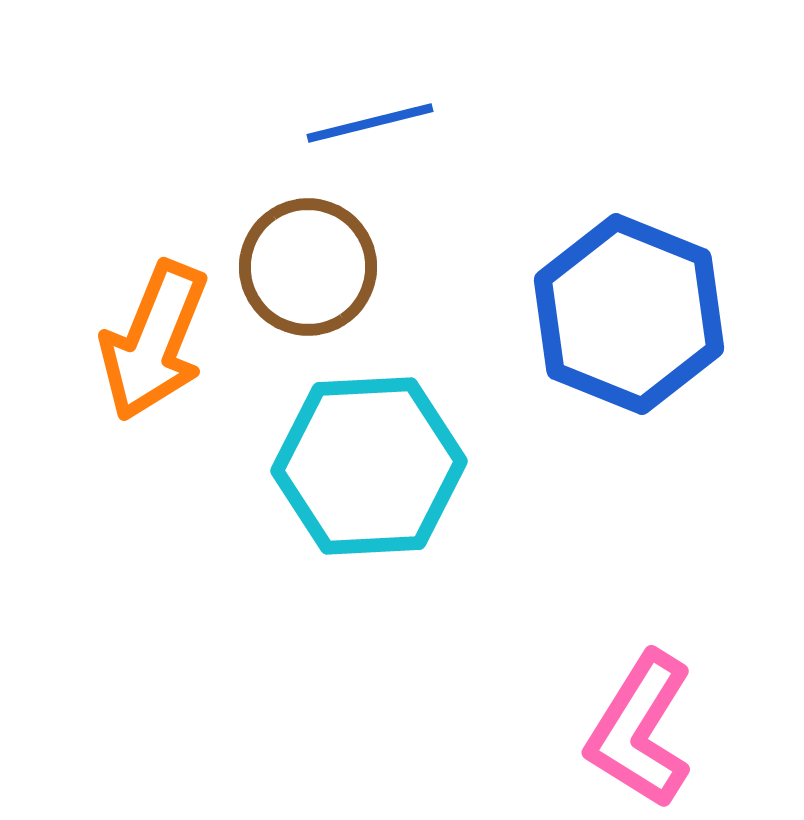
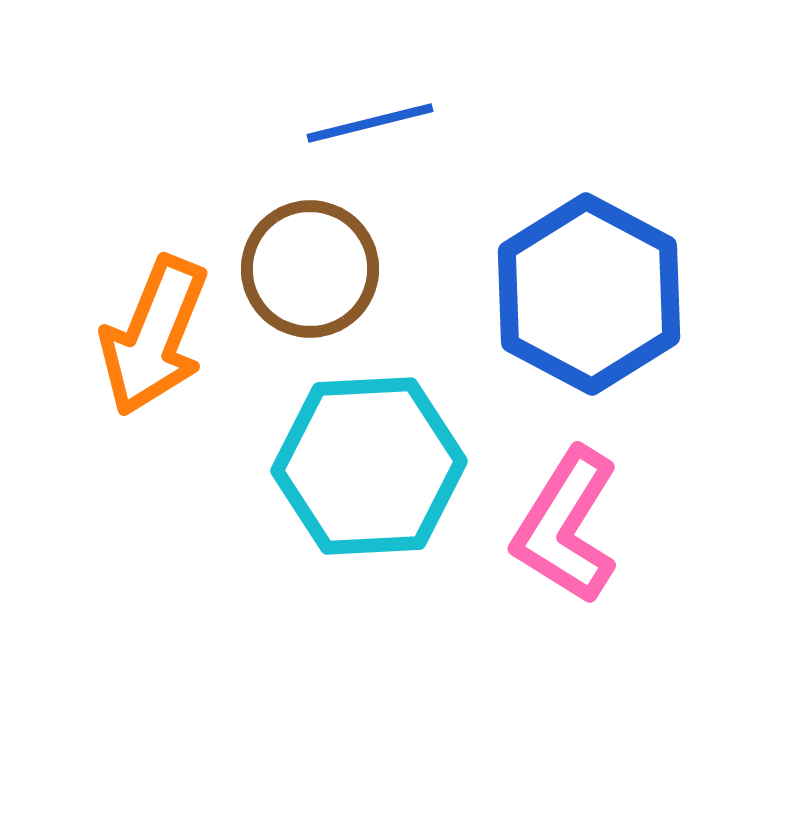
brown circle: moved 2 px right, 2 px down
blue hexagon: moved 40 px left, 20 px up; rotated 6 degrees clockwise
orange arrow: moved 5 px up
pink L-shape: moved 74 px left, 204 px up
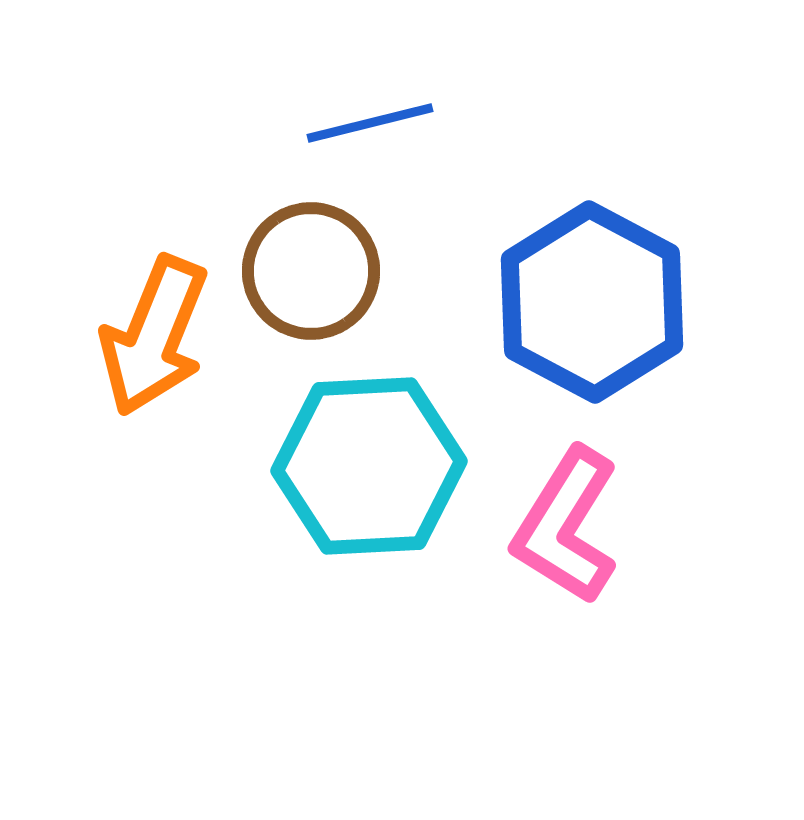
brown circle: moved 1 px right, 2 px down
blue hexagon: moved 3 px right, 8 px down
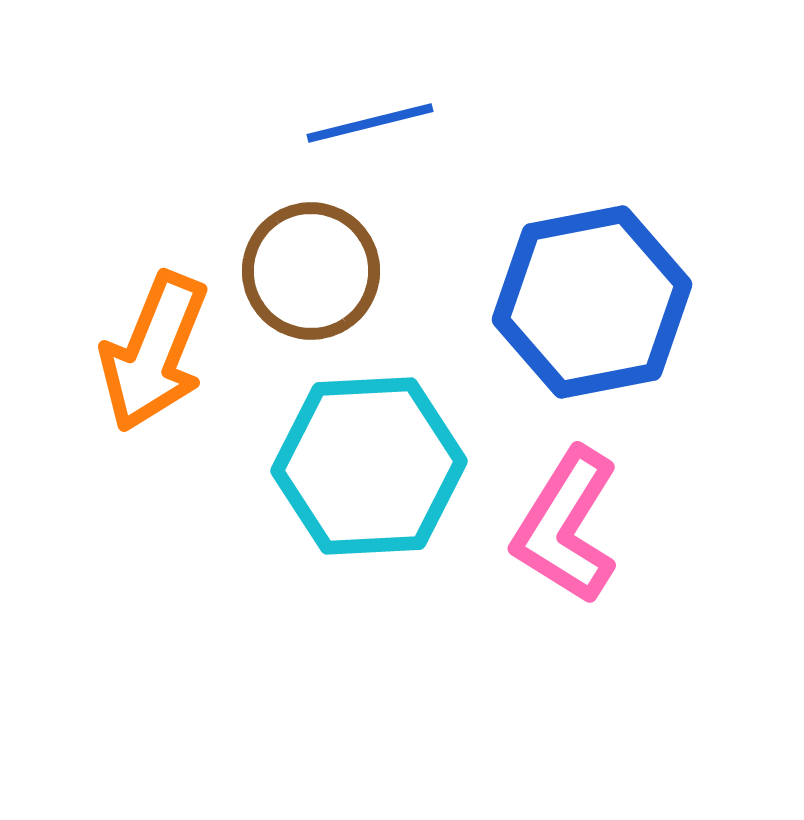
blue hexagon: rotated 21 degrees clockwise
orange arrow: moved 16 px down
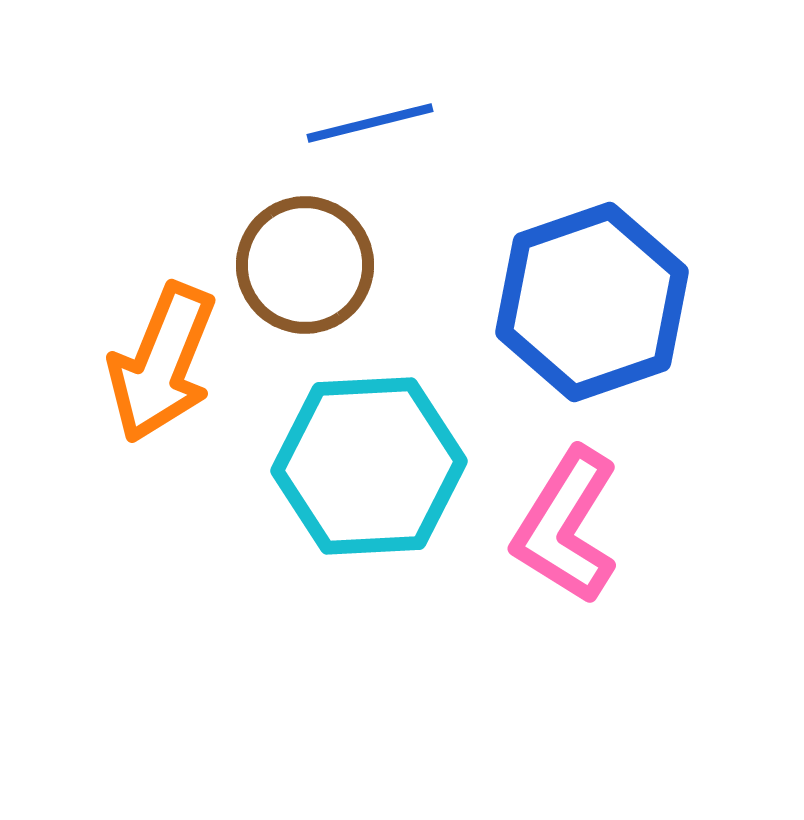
brown circle: moved 6 px left, 6 px up
blue hexagon: rotated 8 degrees counterclockwise
orange arrow: moved 8 px right, 11 px down
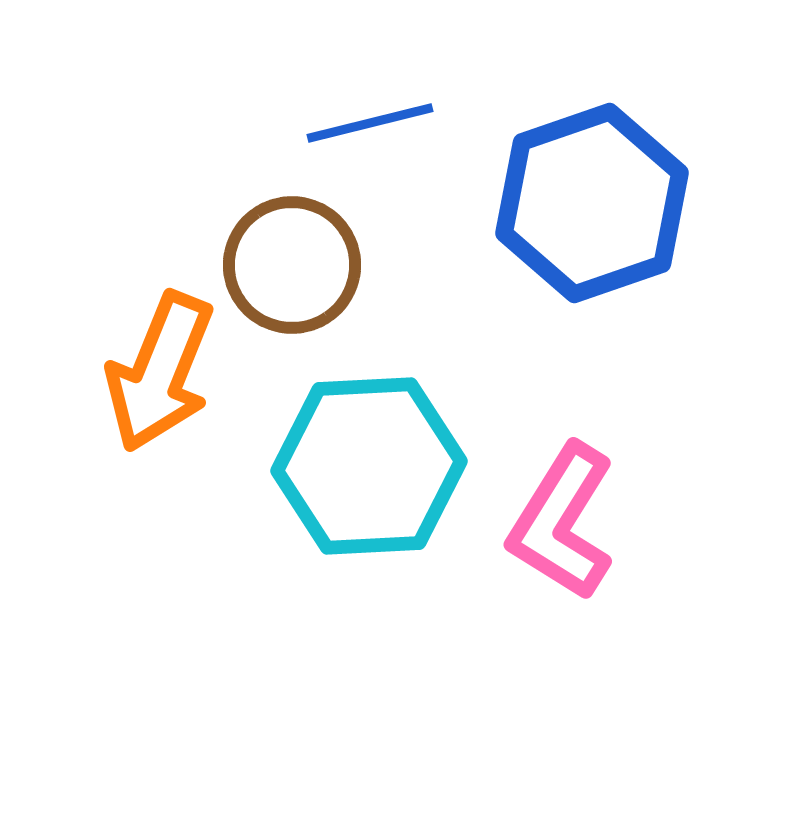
brown circle: moved 13 px left
blue hexagon: moved 99 px up
orange arrow: moved 2 px left, 9 px down
pink L-shape: moved 4 px left, 4 px up
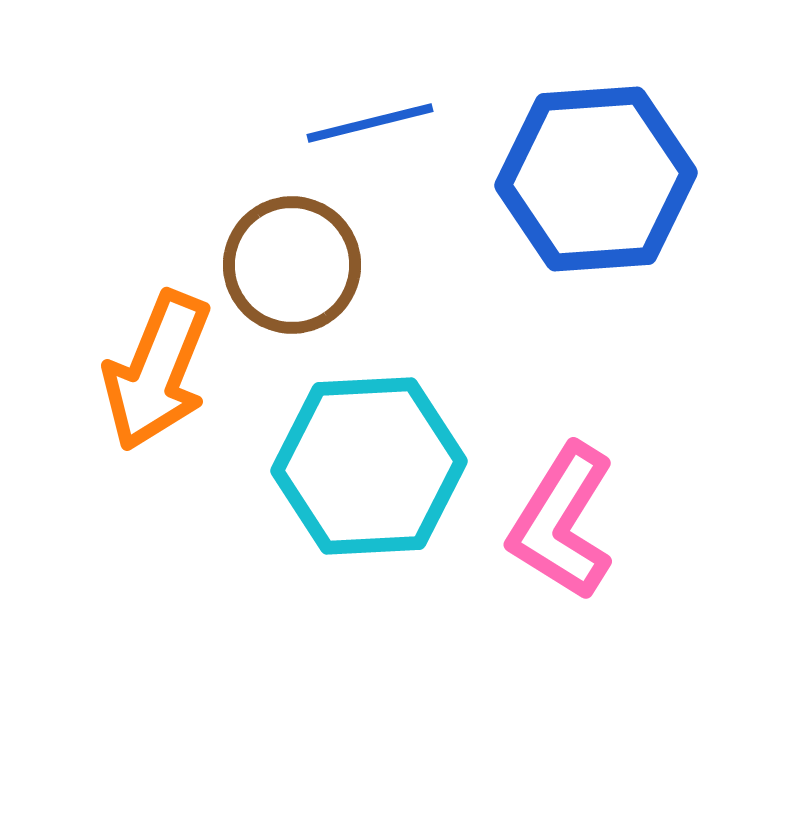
blue hexagon: moved 4 px right, 24 px up; rotated 15 degrees clockwise
orange arrow: moved 3 px left, 1 px up
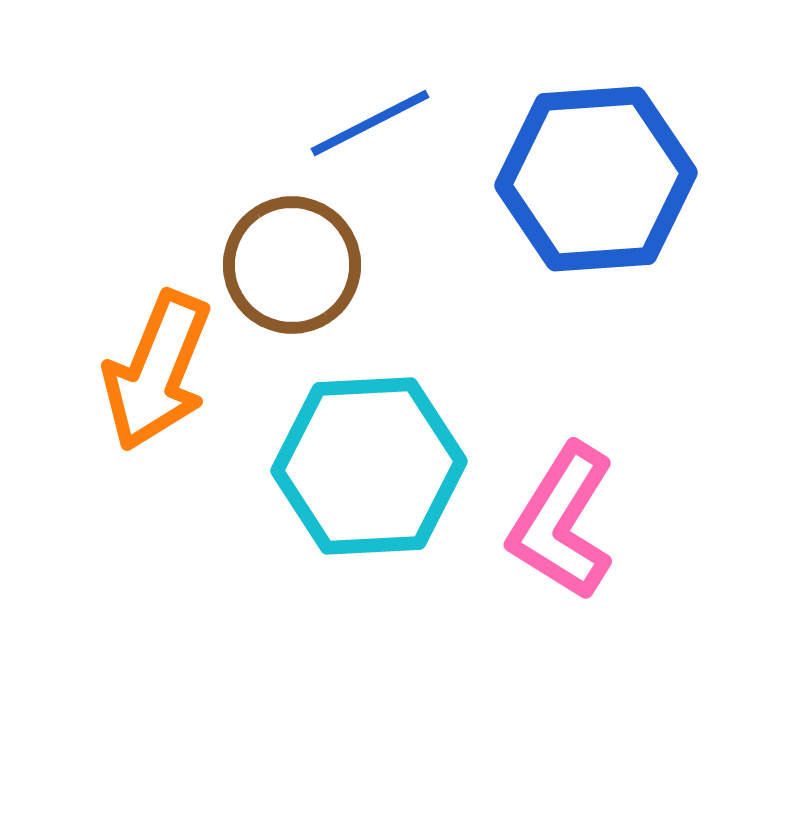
blue line: rotated 13 degrees counterclockwise
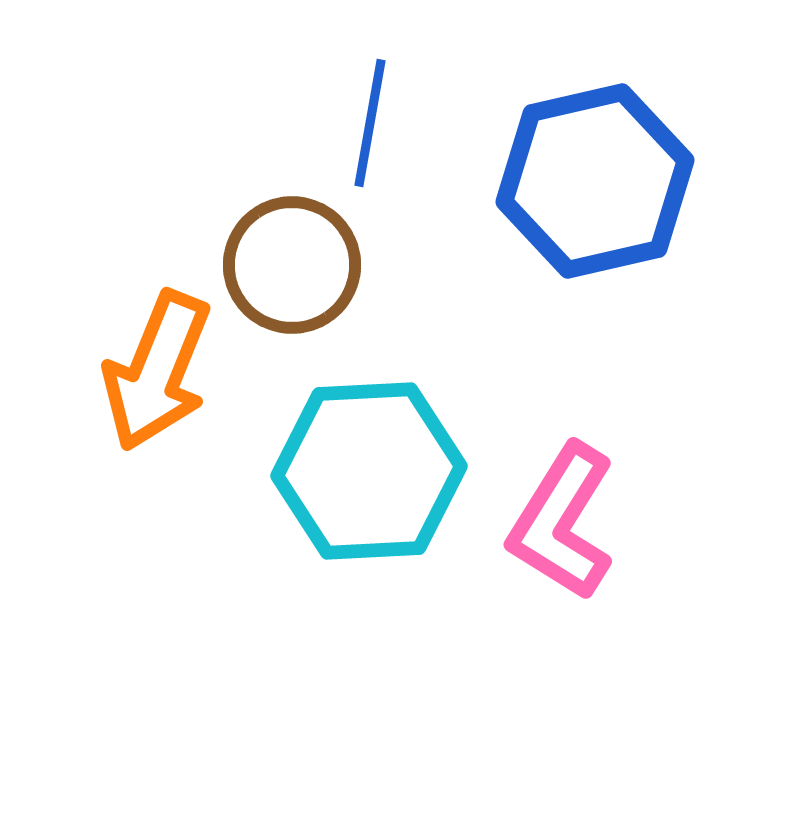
blue line: rotated 53 degrees counterclockwise
blue hexagon: moved 1 px left, 2 px down; rotated 9 degrees counterclockwise
cyan hexagon: moved 5 px down
